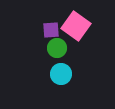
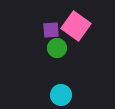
cyan circle: moved 21 px down
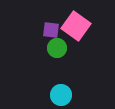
purple square: rotated 12 degrees clockwise
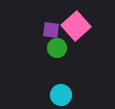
pink square: rotated 12 degrees clockwise
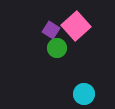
purple square: rotated 24 degrees clockwise
cyan circle: moved 23 px right, 1 px up
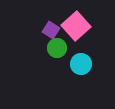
cyan circle: moved 3 px left, 30 px up
